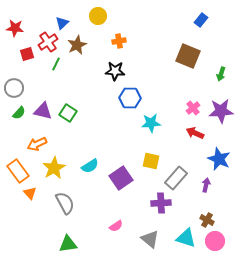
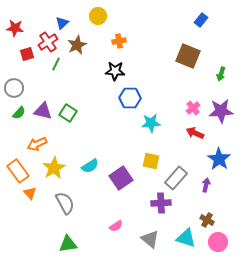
blue star: rotated 10 degrees clockwise
pink circle: moved 3 px right, 1 px down
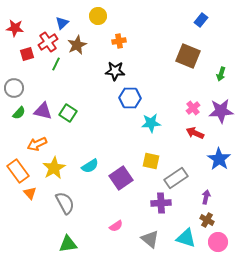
gray rectangle: rotated 15 degrees clockwise
purple arrow: moved 12 px down
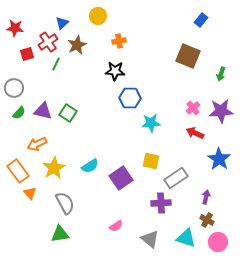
green triangle: moved 8 px left, 10 px up
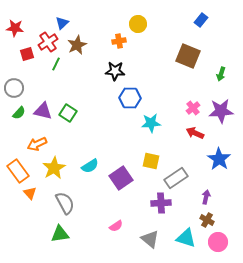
yellow circle: moved 40 px right, 8 px down
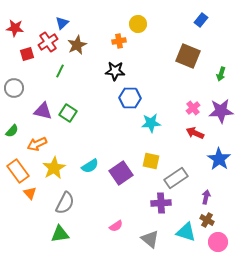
green line: moved 4 px right, 7 px down
green semicircle: moved 7 px left, 18 px down
purple square: moved 5 px up
gray semicircle: rotated 55 degrees clockwise
cyan triangle: moved 6 px up
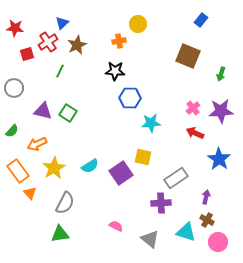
yellow square: moved 8 px left, 4 px up
pink semicircle: rotated 120 degrees counterclockwise
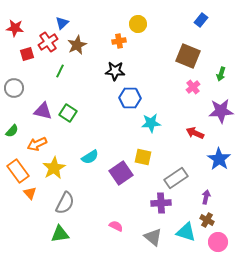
pink cross: moved 21 px up
cyan semicircle: moved 9 px up
gray triangle: moved 3 px right, 2 px up
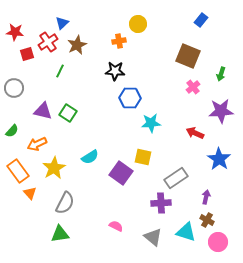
red star: moved 4 px down
purple square: rotated 20 degrees counterclockwise
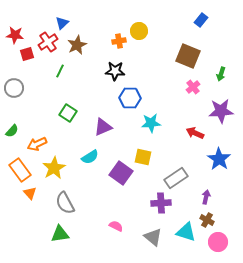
yellow circle: moved 1 px right, 7 px down
red star: moved 3 px down
purple triangle: moved 60 px right, 16 px down; rotated 36 degrees counterclockwise
orange rectangle: moved 2 px right, 1 px up
gray semicircle: rotated 125 degrees clockwise
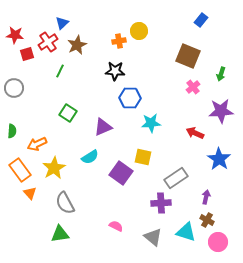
green semicircle: rotated 40 degrees counterclockwise
